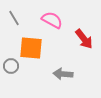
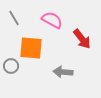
red arrow: moved 2 px left
gray arrow: moved 2 px up
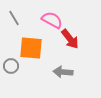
red arrow: moved 12 px left
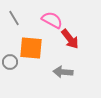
gray circle: moved 1 px left, 4 px up
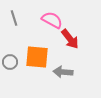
gray line: rotated 14 degrees clockwise
orange square: moved 6 px right, 9 px down
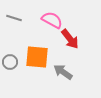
gray line: rotated 56 degrees counterclockwise
gray arrow: rotated 30 degrees clockwise
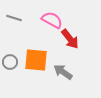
orange square: moved 1 px left, 3 px down
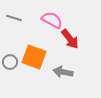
orange square: moved 2 px left, 3 px up; rotated 15 degrees clockwise
gray arrow: rotated 24 degrees counterclockwise
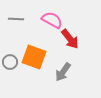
gray line: moved 2 px right, 1 px down; rotated 14 degrees counterclockwise
gray arrow: rotated 66 degrees counterclockwise
